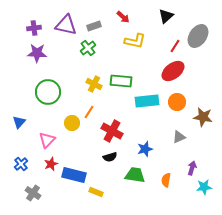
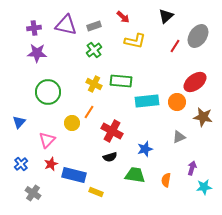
green cross: moved 6 px right, 2 px down
red ellipse: moved 22 px right, 11 px down
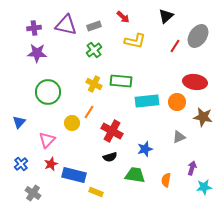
red ellipse: rotated 45 degrees clockwise
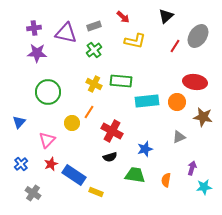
purple triangle: moved 8 px down
blue rectangle: rotated 20 degrees clockwise
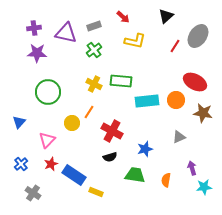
red ellipse: rotated 20 degrees clockwise
orange circle: moved 1 px left, 2 px up
brown star: moved 4 px up
purple arrow: rotated 32 degrees counterclockwise
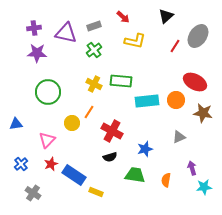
blue triangle: moved 3 px left, 2 px down; rotated 40 degrees clockwise
